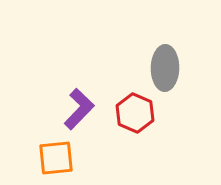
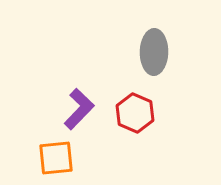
gray ellipse: moved 11 px left, 16 px up
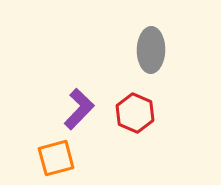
gray ellipse: moved 3 px left, 2 px up
orange square: rotated 9 degrees counterclockwise
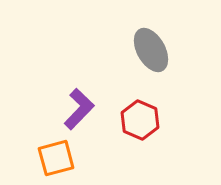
gray ellipse: rotated 30 degrees counterclockwise
red hexagon: moved 5 px right, 7 px down
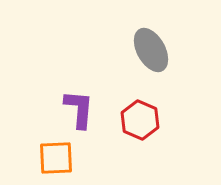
purple L-shape: rotated 39 degrees counterclockwise
orange square: rotated 12 degrees clockwise
